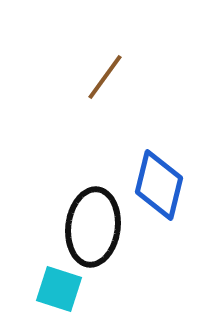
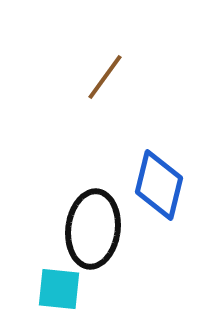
black ellipse: moved 2 px down
cyan square: rotated 12 degrees counterclockwise
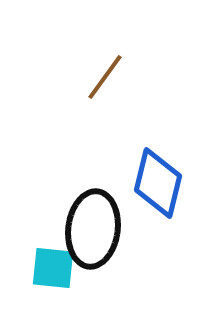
blue diamond: moved 1 px left, 2 px up
cyan square: moved 6 px left, 21 px up
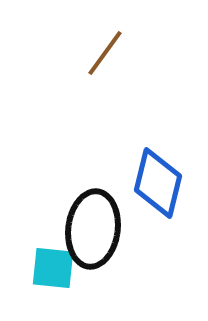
brown line: moved 24 px up
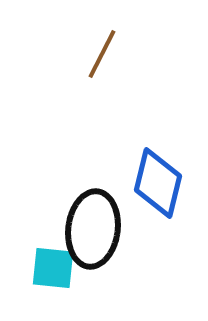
brown line: moved 3 px left, 1 px down; rotated 9 degrees counterclockwise
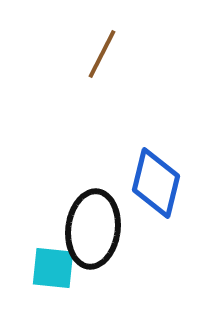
blue diamond: moved 2 px left
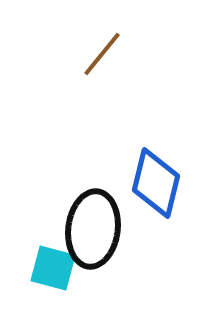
brown line: rotated 12 degrees clockwise
cyan square: rotated 9 degrees clockwise
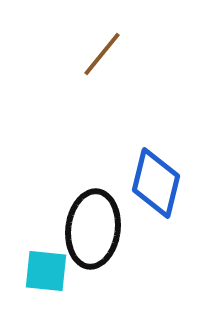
cyan square: moved 7 px left, 3 px down; rotated 9 degrees counterclockwise
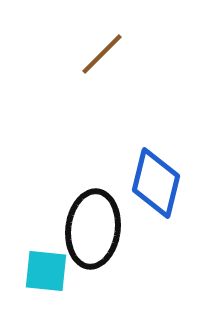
brown line: rotated 6 degrees clockwise
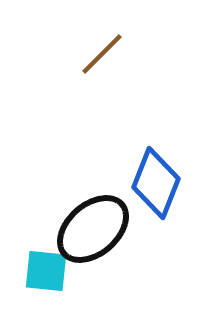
blue diamond: rotated 8 degrees clockwise
black ellipse: rotated 42 degrees clockwise
